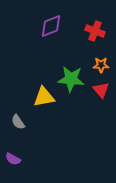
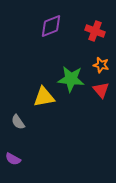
orange star: rotated 14 degrees clockwise
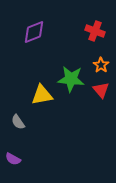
purple diamond: moved 17 px left, 6 px down
orange star: rotated 21 degrees clockwise
yellow triangle: moved 2 px left, 2 px up
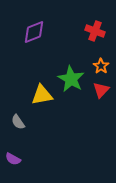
orange star: moved 1 px down
green star: rotated 24 degrees clockwise
red triangle: rotated 24 degrees clockwise
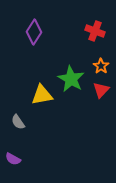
purple diamond: rotated 35 degrees counterclockwise
